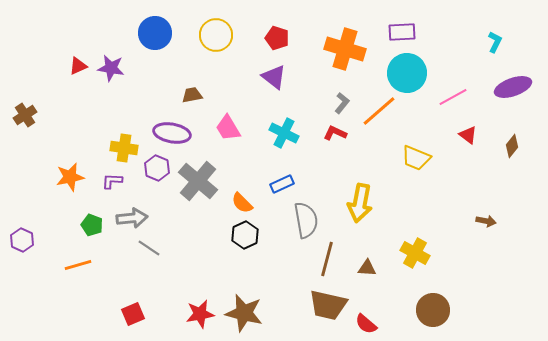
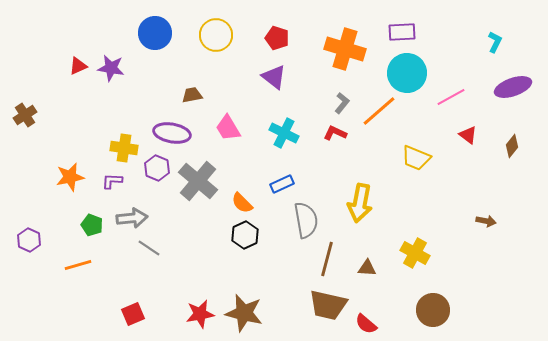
pink line at (453, 97): moved 2 px left
purple hexagon at (22, 240): moved 7 px right
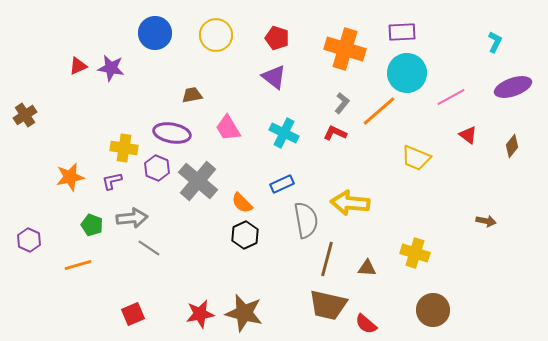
purple L-shape at (112, 181): rotated 15 degrees counterclockwise
yellow arrow at (360, 203): moved 10 px left; rotated 84 degrees clockwise
yellow cross at (415, 253): rotated 12 degrees counterclockwise
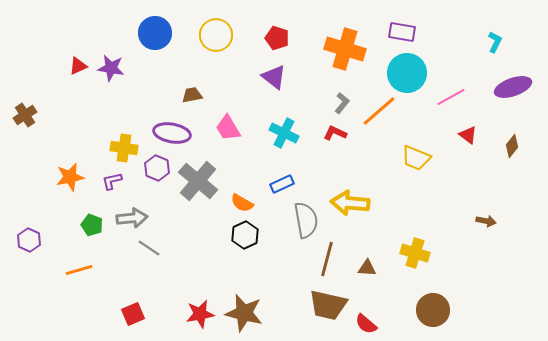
purple rectangle at (402, 32): rotated 12 degrees clockwise
orange semicircle at (242, 203): rotated 15 degrees counterclockwise
orange line at (78, 265): moved 1 px right, 5 px down
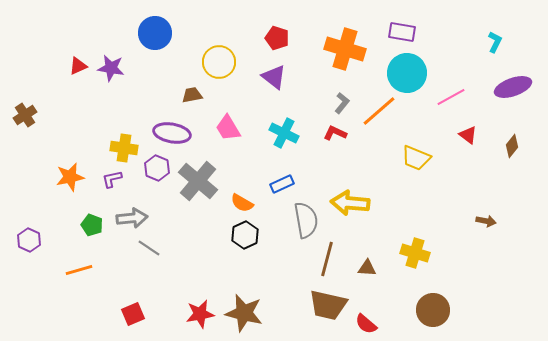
yellow circle at (216, 35): moved 3 px right, 27 px down
purple L-shape at (112, 181): moved 2 px up
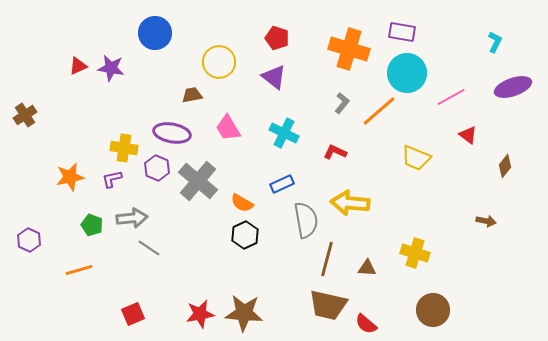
orange cross at (345, 49): moved 4 px right
red L-shape at (335, 133): moved 19 px down
brown diamond at (512, 146): moved 7 px left, 20 px down
brown star at (244, 313): rotated 9 degrees counterclockwise
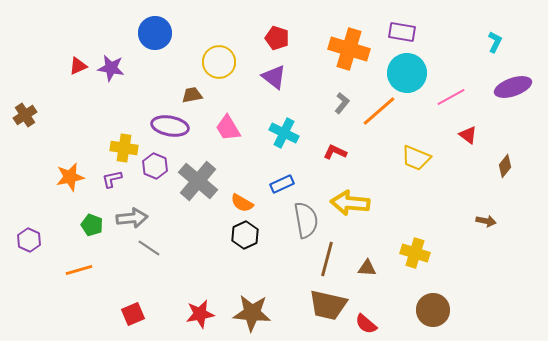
purple ellipse at (172, 133): moved 2 px left, 7 px up
purple hexagon at (157, 168): moved 2 px left, 2 px up
brown star at (244, 313): moved 8 px right
